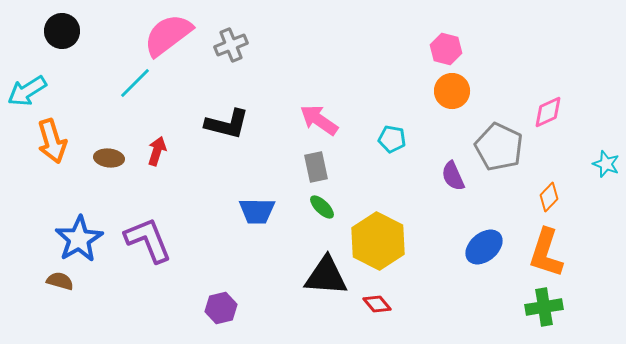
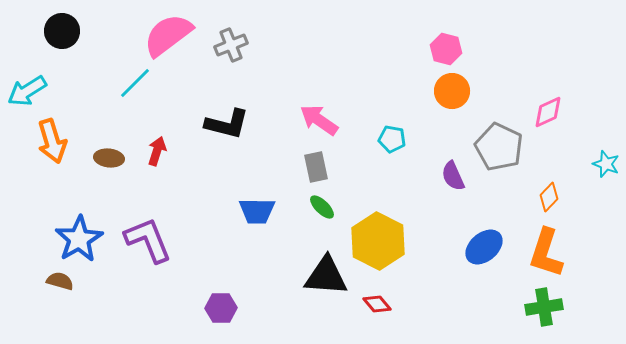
purple hexagon: rotated 12 degrees clockwise
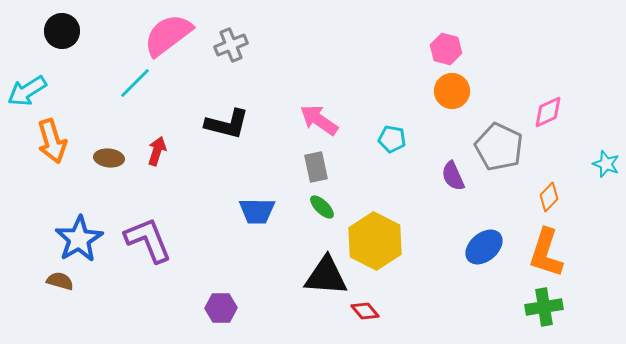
yellow hexagon: moved 3 px left
red diamond: moved 12 px left, 7 px down
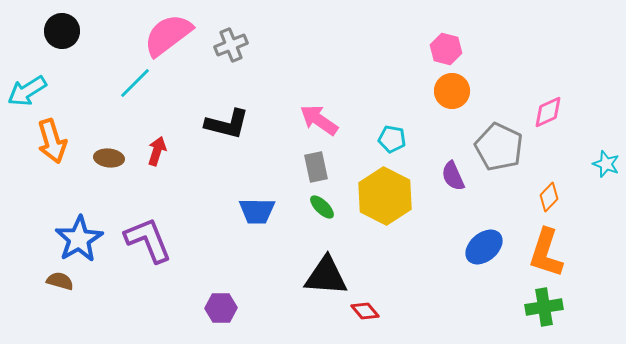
yellow hexagon: moved 10 px right, 45 px up
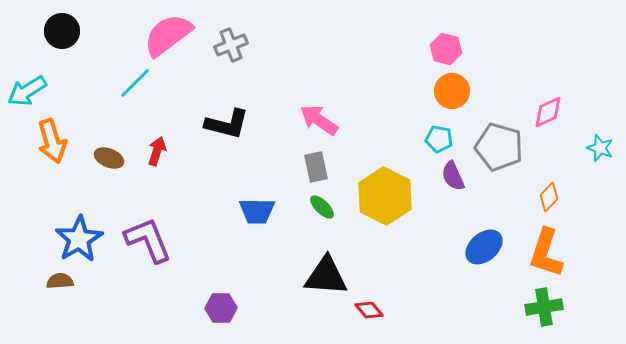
cyan pentagon: moved 47 px right
gray pentagon: rotated 9 degrees counterclockwise
brown ellipse: rotated 16 degrees clockwise
cyan star: moved 6 px left, 16 px up
brown semicircle: rotated 20 degrees counterclockwise
red diamond: moved 4 px right, 1 px up
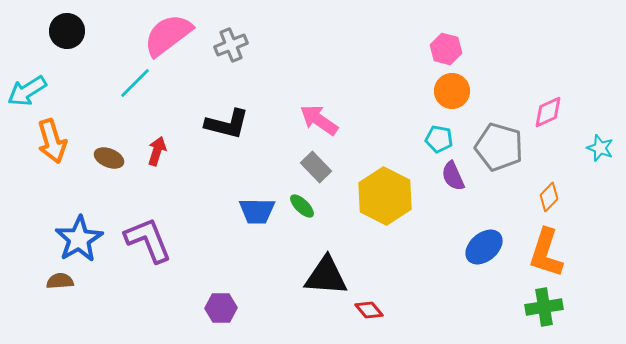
black circle: moved 5 px right
gray rectangle: rotated 32 degrees counterclockwise
green ellipse: moved 20 px left, 1 px up
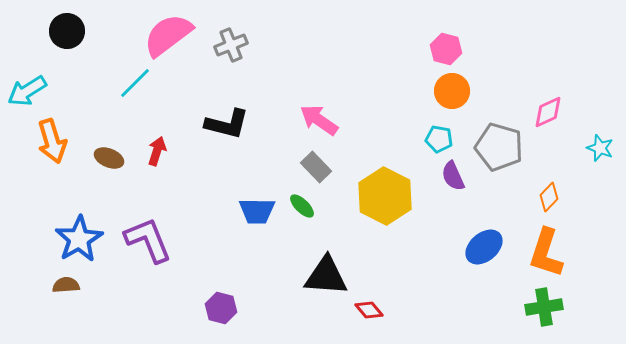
brown semicircle: moved 6 px right, 4 px down
purple hexagon: rotated 16 degrees clockwise
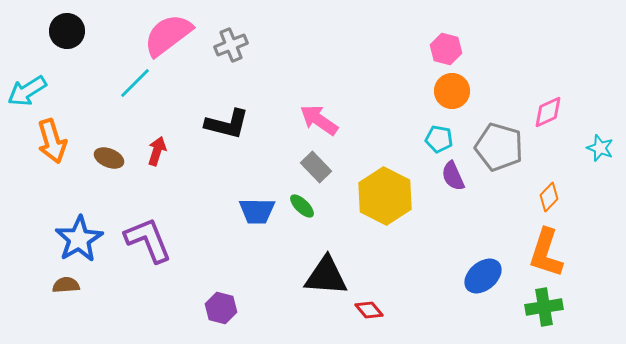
blue ellipse: moved 1 px left, 29 px down
